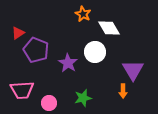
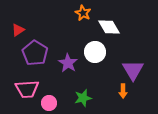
orange star: moved 1 px up
white diamond: moved 1 px up
red triangle: moved 3 px up
purple pentagon: moved 1 px left, 3 px down; rotated 10 degrees clockwise
pink trapezoid: moved 5 px right, 1 px up
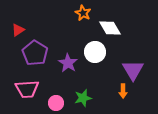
white diamond: moved 1 px right, 1 px down
pink circle: moved 7 px right
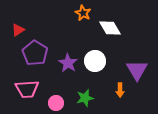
white circle: moved 9 px down
purple triangle: moved 4 px right
orange arrow: moved 3 px left, 1 px up
green star: moved 2 px right
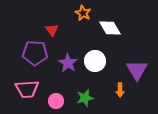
red triangle: moved 34 px right; rotated 32 degrees counterclockwise
purple pentagon: rotated 30 degrees counterclockwise
pink circle: moved 2 px up
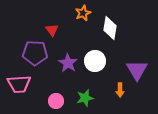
orange star: rotated 21 degrees clockwise
white diamond: rotated 40 degrees clockwise
pink trapezoid: moved 8 px left, 5 px up
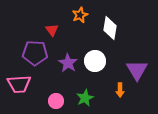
orange star: moved 3 px left, 2 px down
green star: rotated 12 degrees counterclockwise
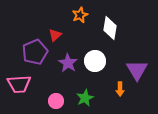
red triangle: moved 3 px right, 5 px down; rotated 24 degrees clockwise
purple pentagon: moved 1 px up; rotated 25 degrees counterclockwise
orange arrow: moved 1 px up
